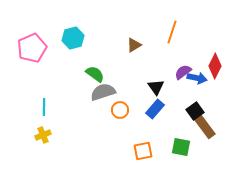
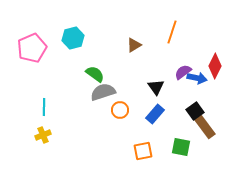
blue rectangle: moved 5 px down
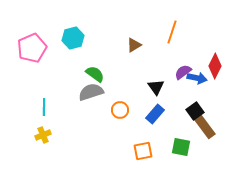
gray semicircle: moved 12 px left
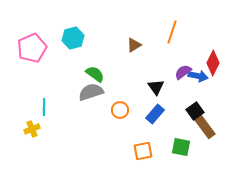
red diamond: moved 2 px left, 3 px up
blue arrow: moved 1 px right, 2 px up
yellow cross: moved 11 px left, 6 px up
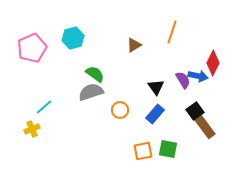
purple semicircle: moved 8 px down; rotated 96 degrees clockwise
cyan line: rotated 48 degrees clockwise
green square: moved 13 px left, 2 px down
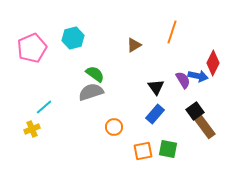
orange circle: moved 6 px left, 17 px down
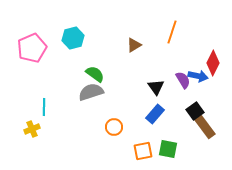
cyan line: rotated 48 degrees counterclockwise
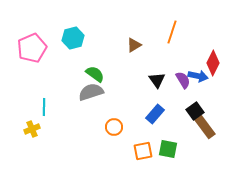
black triangle: moved 1 px right, 7 px up
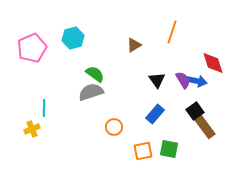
red diamond: rotated 45 degrees counterclockwise
blue arrow: moved 1 px left, 5 px down
cyan line: moved 1 px down
green square: moved 1 px right
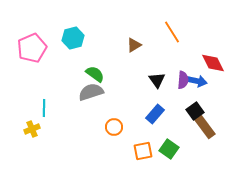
orange line: rotated 50 degrees counterclockwise
red diamond: rotated 10 degrees counterclockwise
purple semicircle: rotated 36 degrees clockwise
green square: rotated 24 degrees clockwise
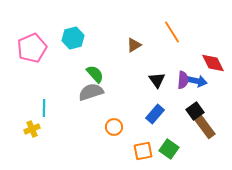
green semicircle: rotated 12 degrees clockwise
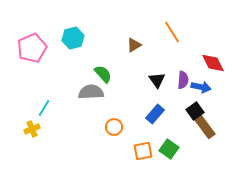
green semicircle: moved 8 px right
blue arrow: moved 4 px right, 6 px down
gray semicircle: rotated 15 degrees clockwise
cyan line: rotated 30 degrees clockwise
